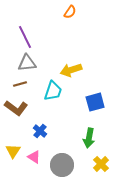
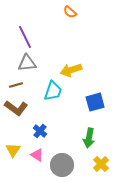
orange semicircle: rotated 96 degrees clockwise
brown line: moved 4 px left, 1 px down
yellow triangle: moved 1 px up
pink triangle: moved 3 px right, 2 px up
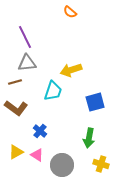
brown line: moved 1 px left, 3 px up
yellow triangle: moved 3 px right, 2 px down; rotated 28 degrees clockwise
yellow cross: rotated 28 degrees counterclockwise
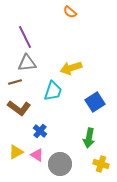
yellow arrow: moved 2 px up
blue square: rotated 18 degrees counterclockwise
brown L-shape: moved 3 px right
gray circle: moved 2 px left, 1 px up
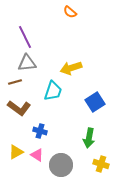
blue cross: rotated 24 degrees counterclockwise
gray circle: moved 1 px right, 1 px down
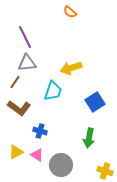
brown line: rotated 40 degrees counterclockwise
yellow cross: moved 4 px right, 7 px down
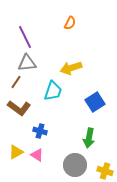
orange semicircle: moved 11 px down; rotated 104 degrees counterclockwise
brown line: moved 1 px right
gray circle: moved 14 px right
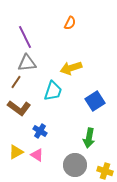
blue square: moved 1 px up
blue cross: rotated 16 degrees clockwise
